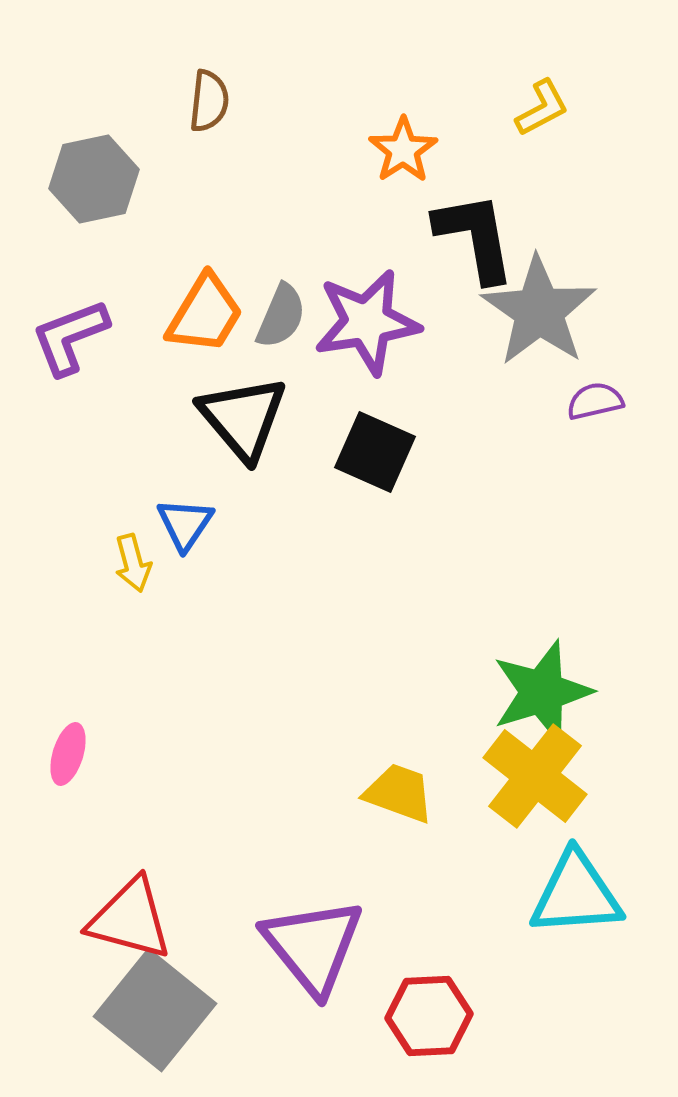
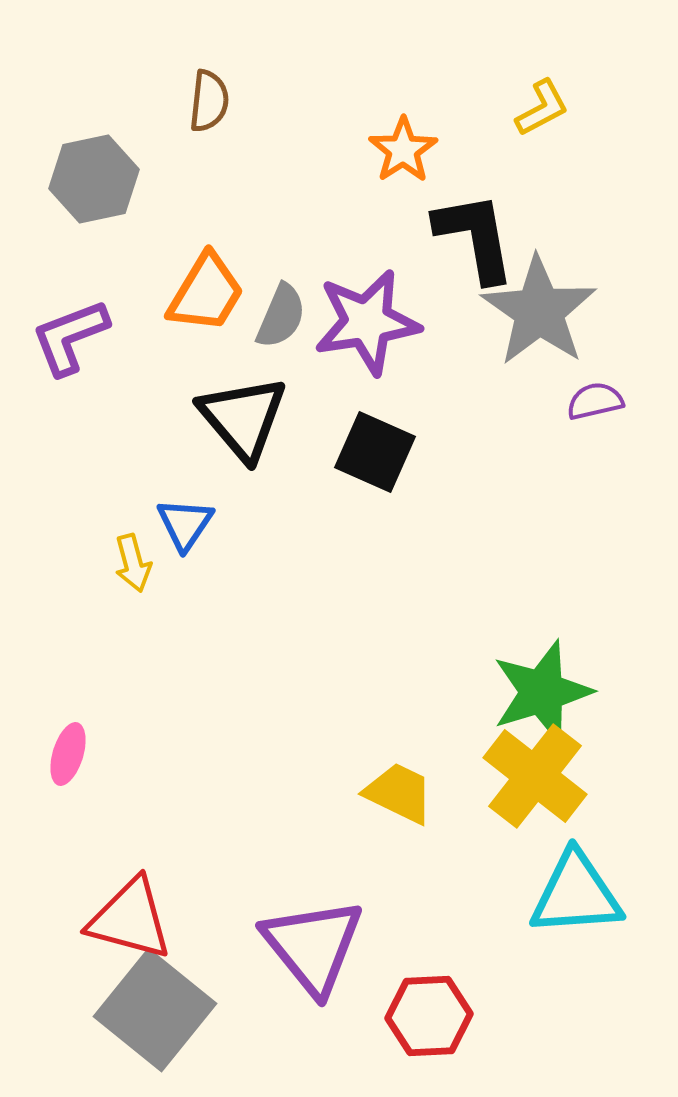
orange trapezoid: moved 1 px right, 21 px up
yellow trapezoid: rotated 6 degrees clockwise
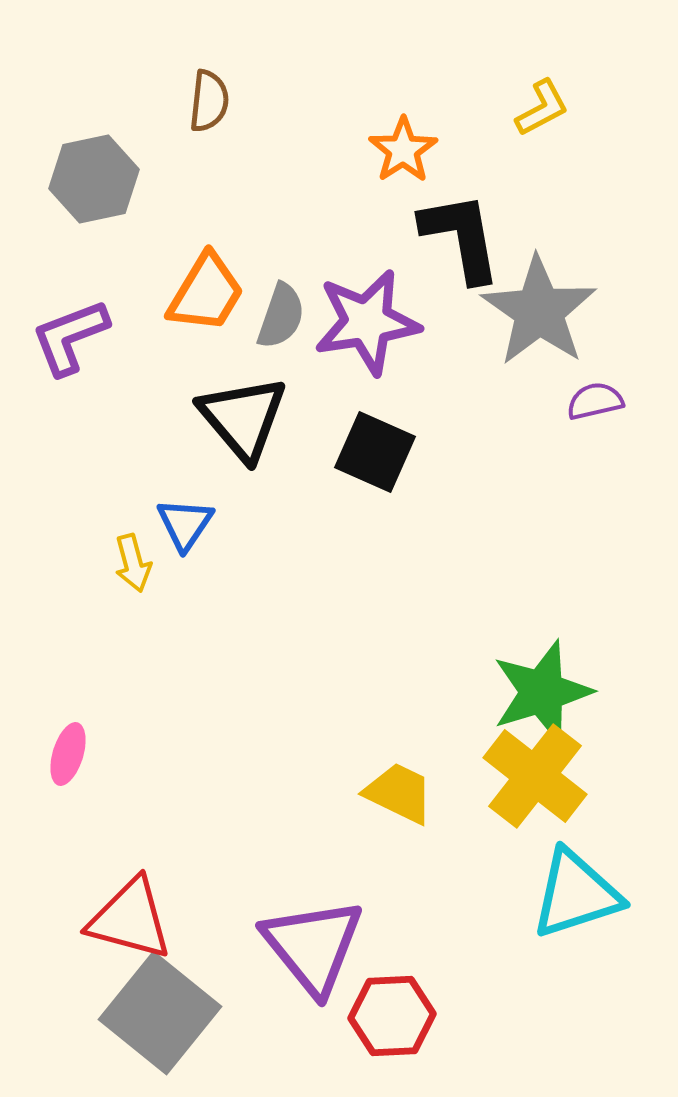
black L-shape: moved 14 px left
gray semicircle: rotated 4 degrees counterclockwise
cyan triangle: rotated 14 degrees counterclockwise
gray square: moved 5 px right, 3 px down
red hexagon: moved 37 px left
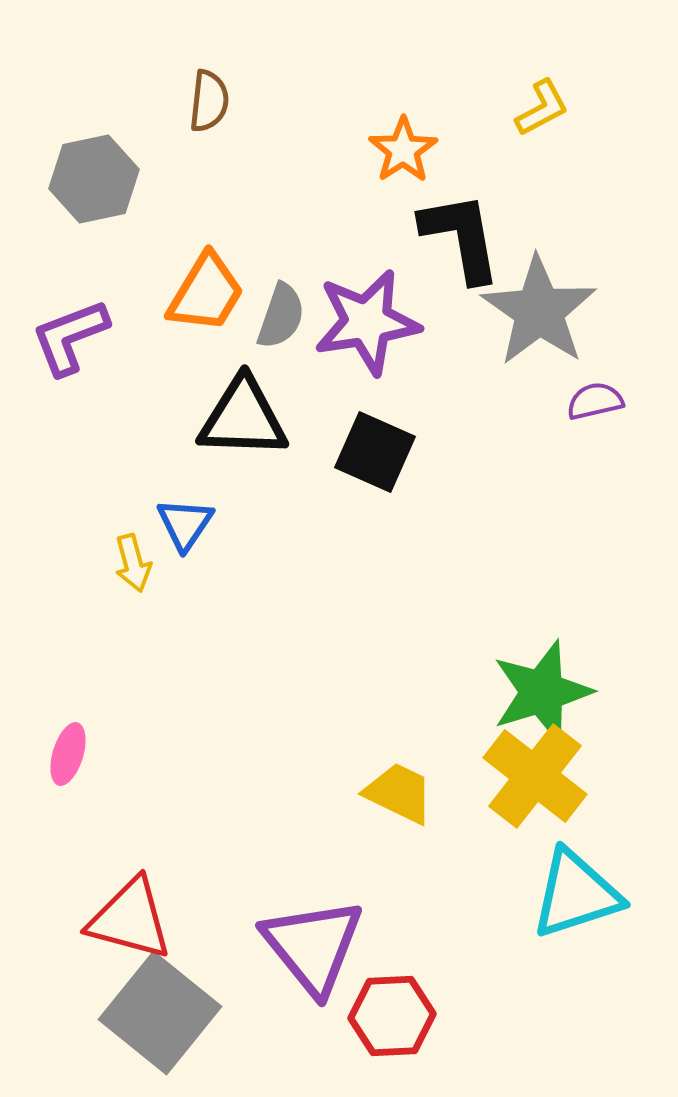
black triangle: rotated 48 degrees counterclockwise
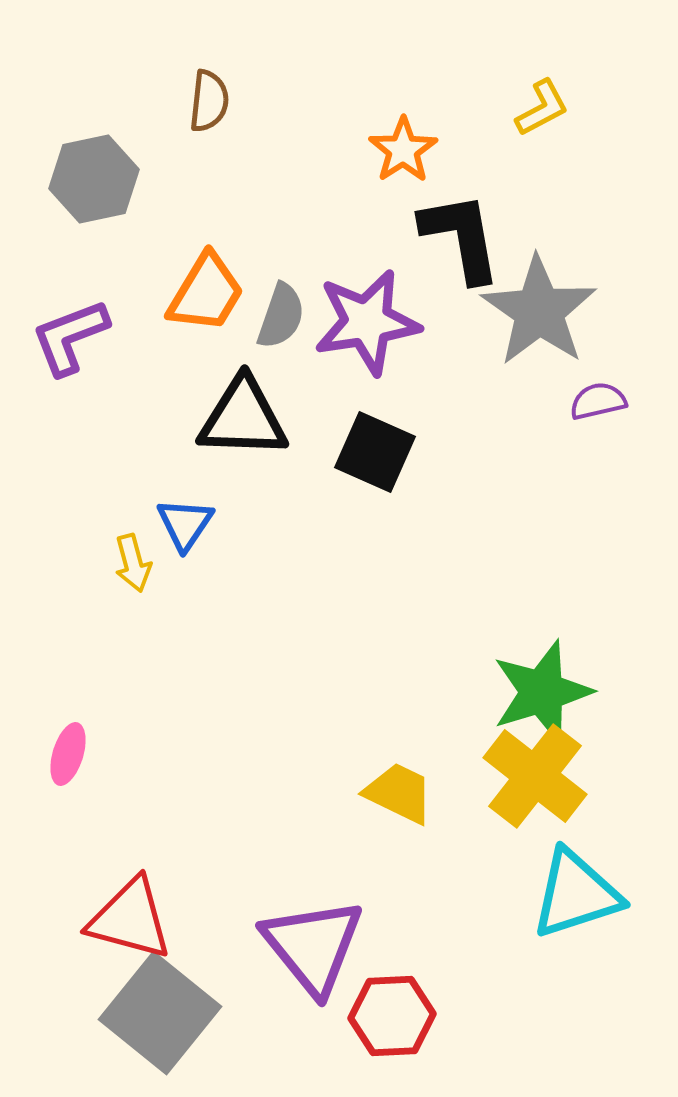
purple semicircle: moved 3 px right
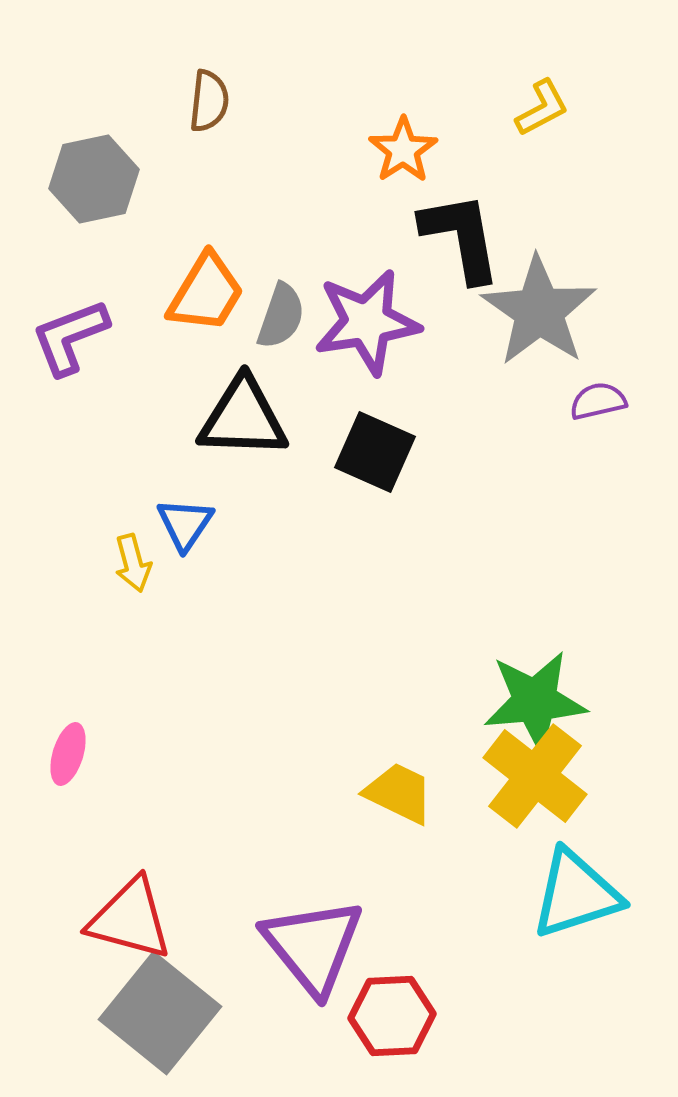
green star: moved 7 px left, 9 px down; rotated 12 degrees clockwise
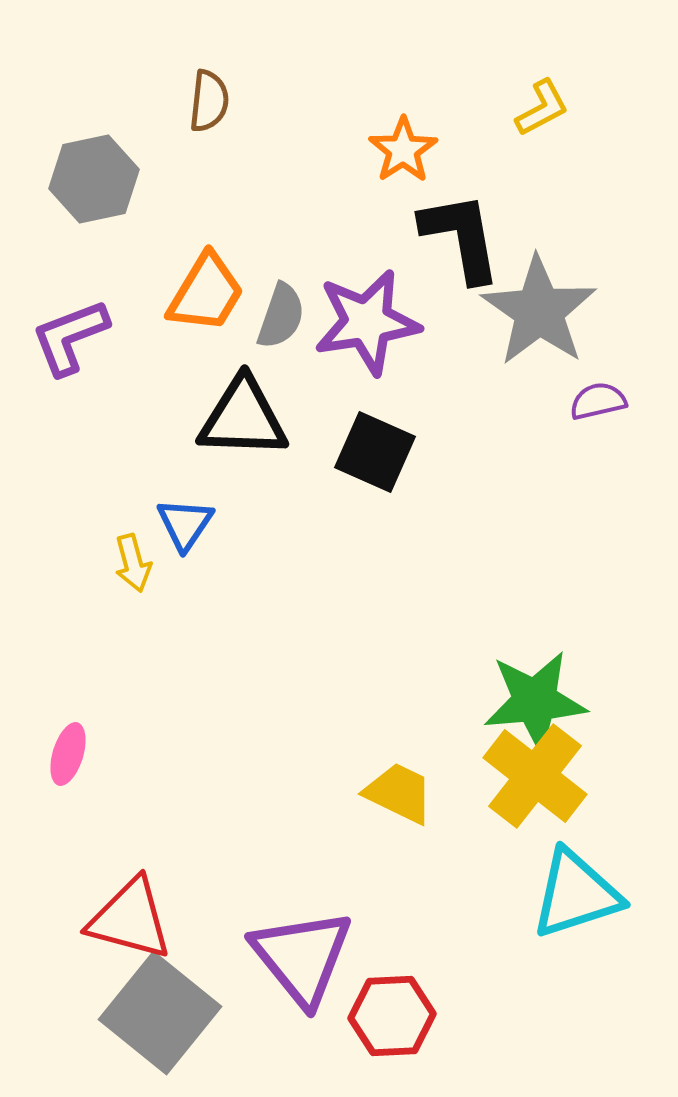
purple triangle: moved 11 px left, 11 px down
